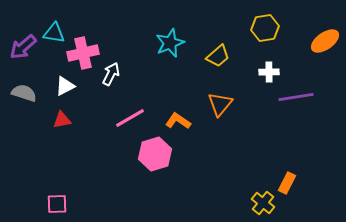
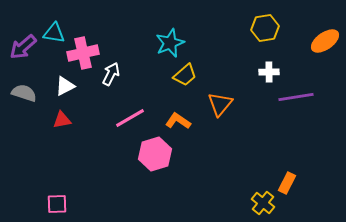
yellow trapezoid: moved 33 px left, 19 px down
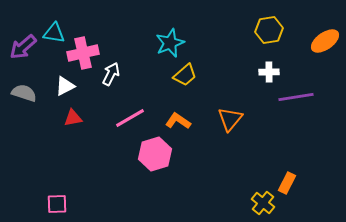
yellow hexagon: moved 4 px right, 2 px down
orange triangle: moved 10 px right, 15 px down
red triangle: moved 11 px right, 2 px up
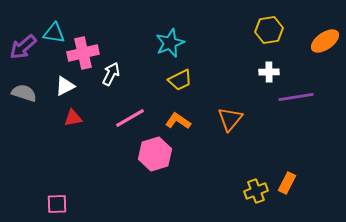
yellow trapezoid: moved 5 px left, 5 px down; rotated 15 degrees clockwise
yellow cross: moved 7 px left, 12 px up; rotated 30 degrees clockwise
